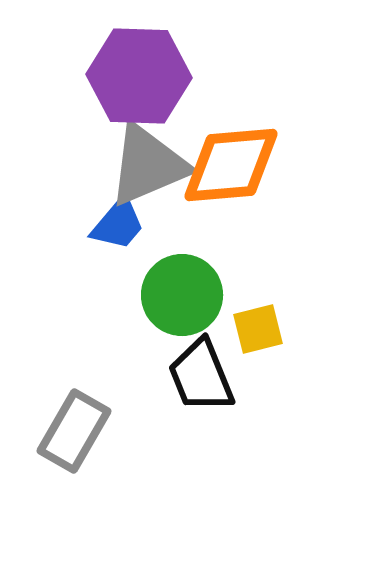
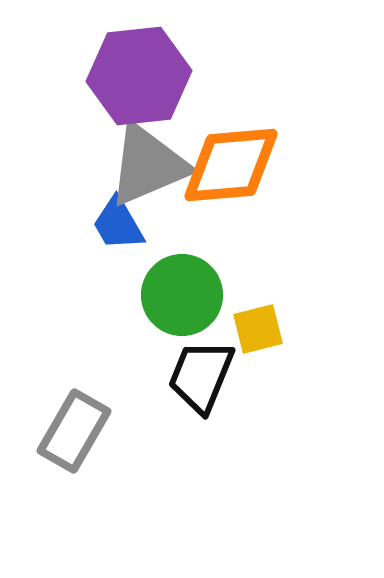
purple hexagon: rotated 8 degrees counterclockwise
blue trapezoid: rotated 110 degrees clockwise
black trapezoid: rotated 44 degrees clockwise
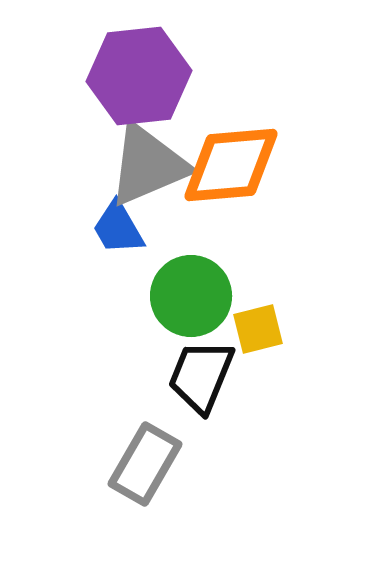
blue trapezoid: moved 4 px down
green circle: moved 9 px right, 1 px down
gray rectangle: moved 71 px right, 33 px down
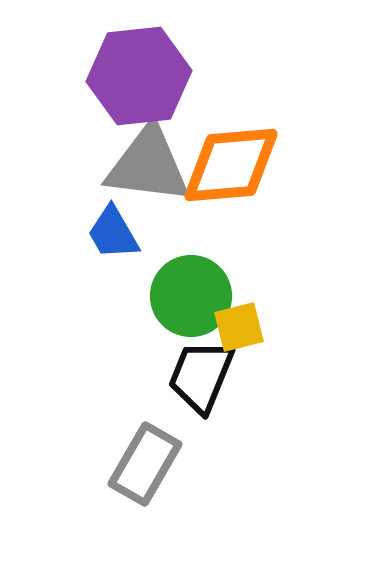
gray triangle: rotated 30 degrees clockwise
blue trapezoid: moved 5 px left, 5 px down
yellow square: moved 19 px left, 2 px up
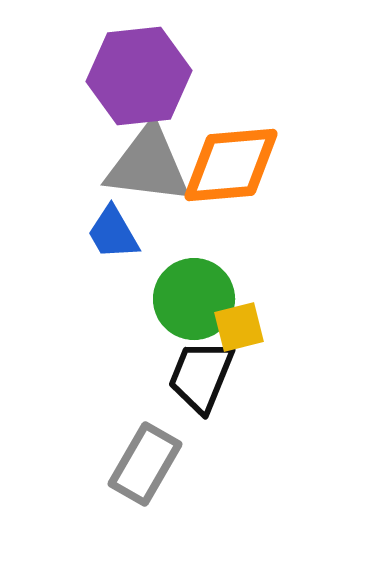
green circle: moved 3 px right, 3 px down
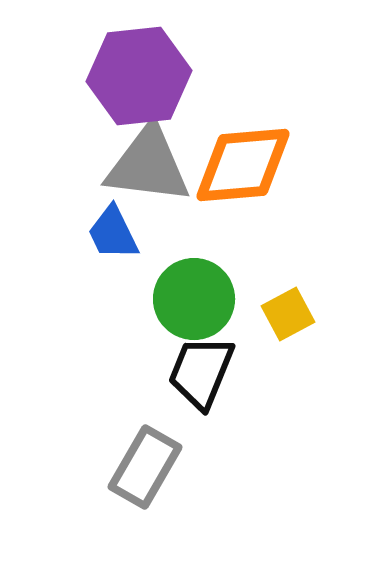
orange diamond: moved 12 px right
blue trapezoid: rotated 4 degrees clockwise
yellow square: moved 49 px right, 13 px up; rotated 14 degrees counterclockwise
black trapezoid: moved 4 px up
gray rectangle: moved 3 px down
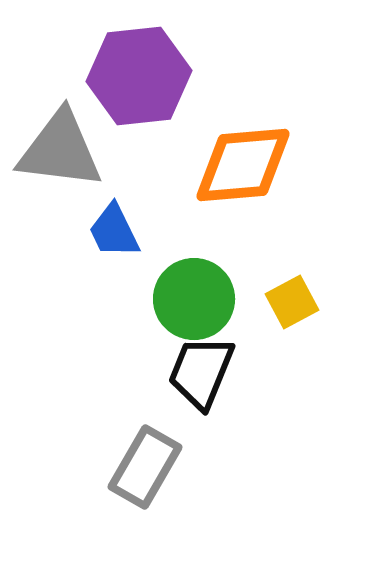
gray triangle: moved 88 px left, 15 px up
blue trapezoid: moved 1 px right, 2 px up
yellow square: moved 4 px right, 12 px up
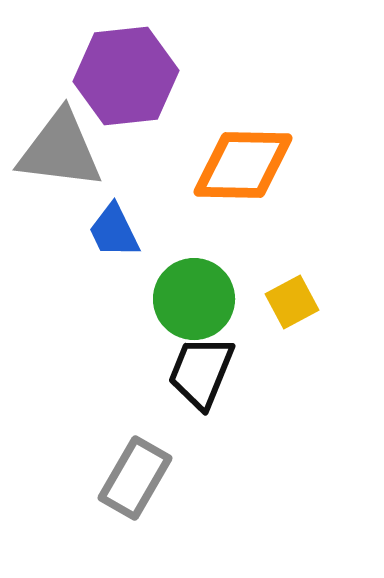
purple hexagon: moved 13 px left
orange diamond: rotated 6 degrees clockwise
gray rectangle: moved 10 px left, 11 px down
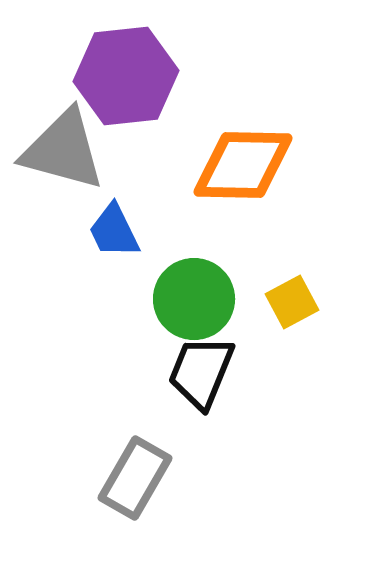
gray triangle: moved 3 px right; rotated 8 degrees clockwise
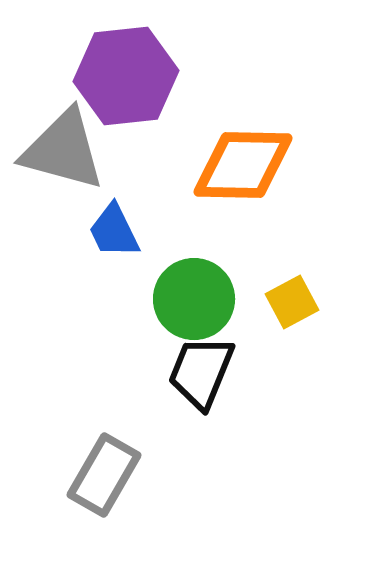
gray rectangle: moved 31 px left, 3 px up
